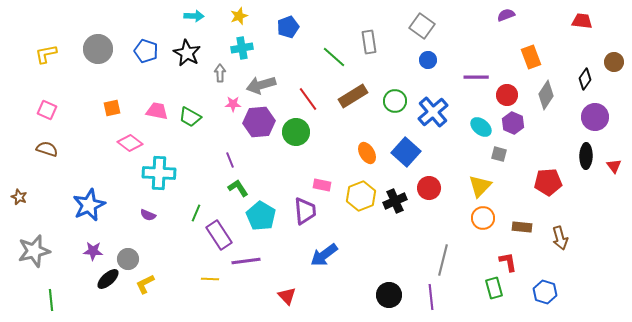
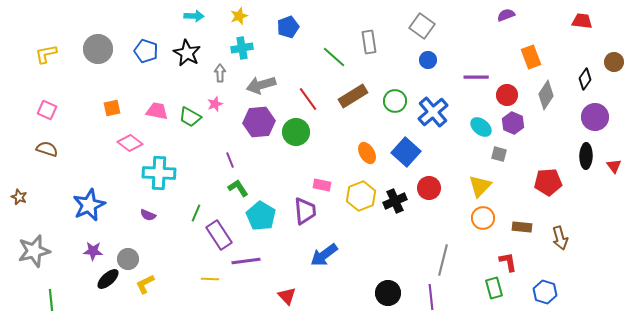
pink star at (233, 104): moved 18 px left; rotated 21 degrees counterclockwise
black circle at (389, 295): moved 1 px left, 2 px up
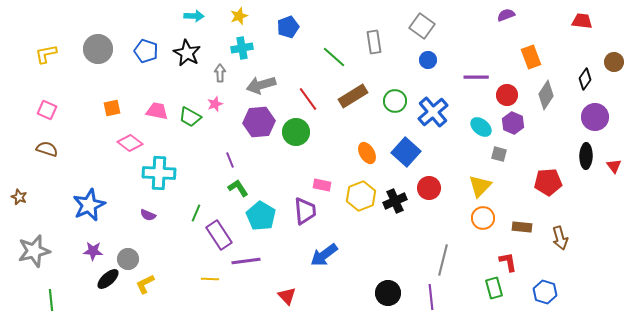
gray rectangle at (369, 42): moved 5 px right
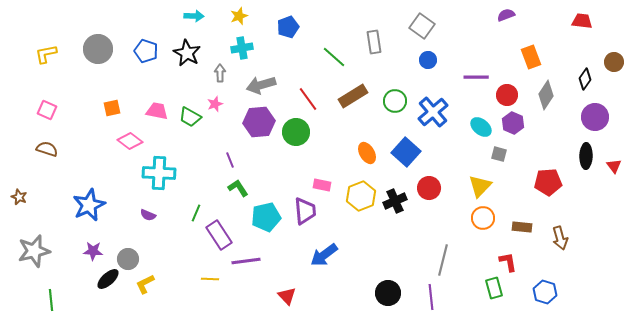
pink diamond at (130, 143): moved 2 px up
cyan pentagon at (261, 216): moved 5 px right, 1 px down; rotated 28 degrees clockwise
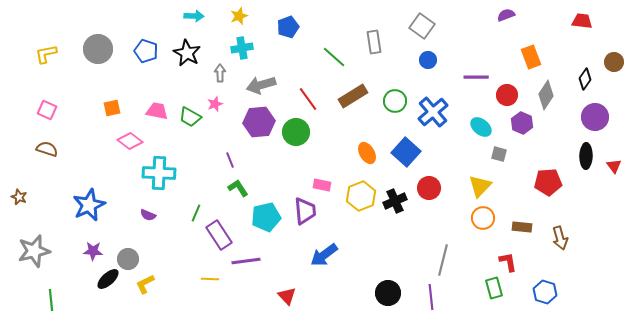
purple hexagon at (513, 123): moved 9 px right
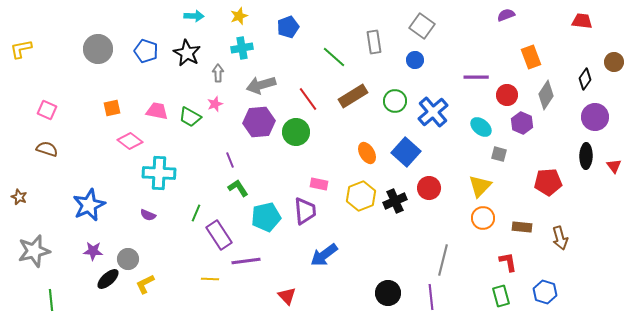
yellow L-shape at (46, 54): moved 25 px left, 5 px up
blue circle at (428, 60): moved 13 px left
gray arrow at (220, 73): moved 2 px left
pink rectangle at (322, 185): moved 3 px left, 1 px up
green rectangle at (494, 288): moved 7 px right, 8 px down
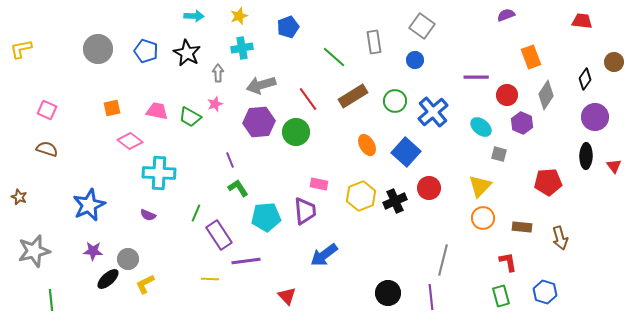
orange ellipse at (367, 153): moved 8 px up
cyan pentagon at (266, 217): rotated 8 degrees clockwise
